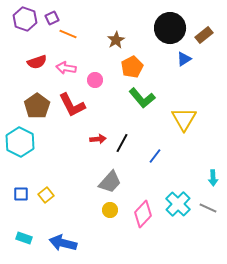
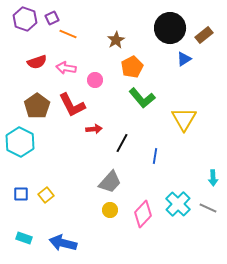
red arrow: moved 4 px left, 10 px up
blue line: rotated 28 degrees counterclockwise
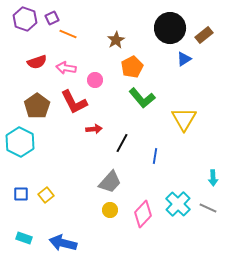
red L-shape: moved 2 px right, 3 px up
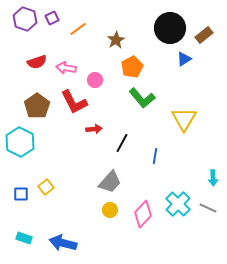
orange line: moved 10 px right, 5 px up; rotated 60 degrees counterclockwise
yellow square: moved 8 px up
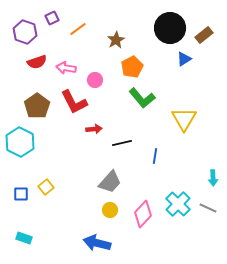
purple hexagon: moved 13 px down
black line: rotated 48 degrees clockwise
blue arrow: moved 34 px right
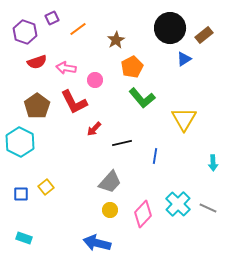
red arrow: rotated 140 degrees clockwise
cyan arrow: moved 15 px up
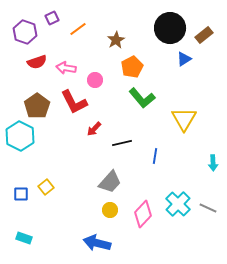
cyan hexagon: moved 6 px up
